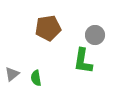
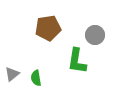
green L-shape: moved 6 px left
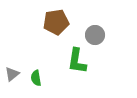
brown pentagon: moved 8 px right, 6 px up
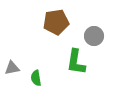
gray circle: moved 1 px left, 1 px down
green L-shape: moved 1 px left, 1 px down
gray triangle: moved 6 px up; rotated 28 degrees clockwise
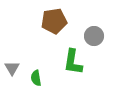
brown pentagon: moved 2 px left, 1 px up
green L-shape: moved 3 px left
gray triangle: rotated 49 degrees counterclockwise
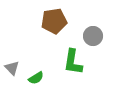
gray circle: moved 1 px left
gray triangle: rotated 14 degrees counterclockwise
green semicircle: rotated 112 degrees counterclockwise
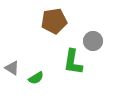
gray circle: moved 5 px down
gray triangle: rotated 14 degrees counterclockwise
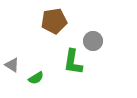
gray triangle: moved 3 px up
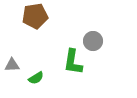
brown pentagon: moved 19 px left, 5 px up
gray triangle: rotated 35 degrees counterclockwise
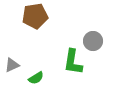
gray triangle: rotated 21 degrees counterclockwise
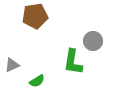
green semicircle: moved 1 px right, 3 px down
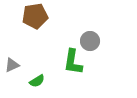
gray circle: moved 3 px left
